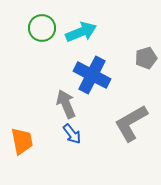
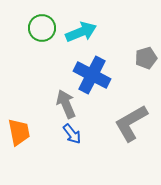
orange trapezoid: moved 3 px left, 9 px up
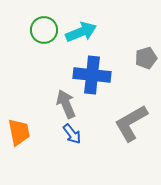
green circle: moved 2 px right, 2 px down
blue cross: rotated 21 degrees counterclockwise
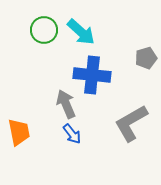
cyan arrow: rotated 64 degrees clockwise
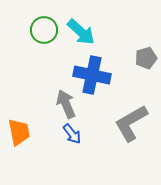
blue cross: rotated 6 degrees clockwise
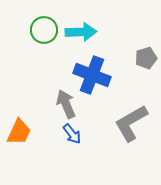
cyan arrow: rotated 44 degrees counterclockwise
blue cross: rotated 9 degrees clockwise
orange trapezoid: rotated 36 degrees clockwise
